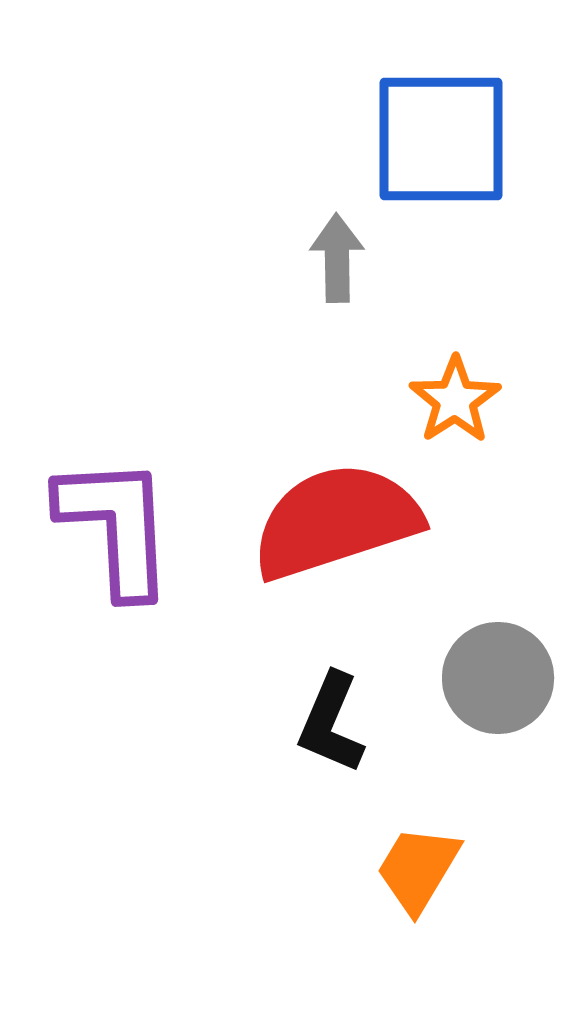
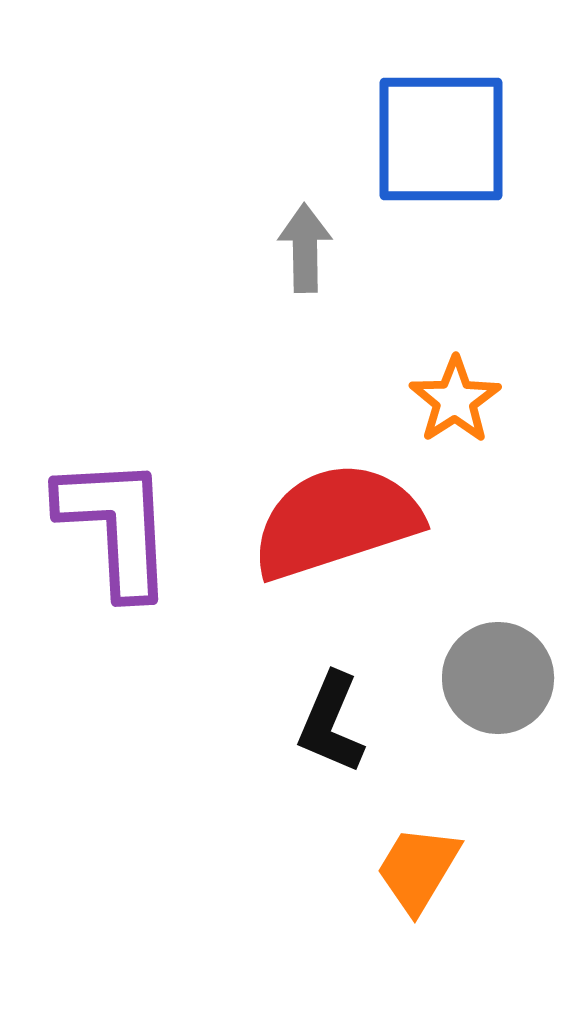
gray arrow: moved 32 px left, 10 px up
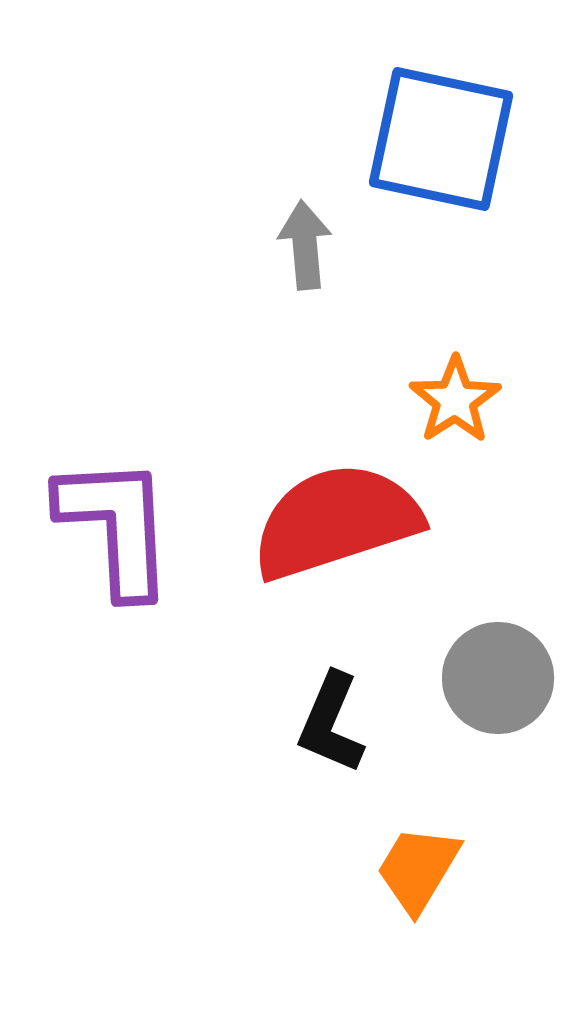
blue square: rotated 12 degrees clockwise
gray arrow: moved 3 px up; rotated 4 degrees counterclockwise
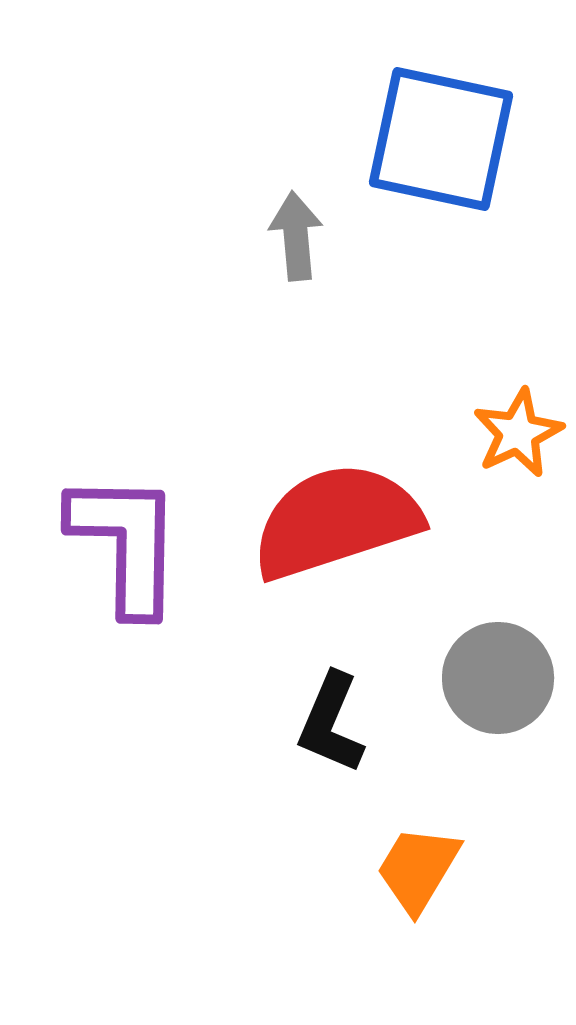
gray arrow: moved 9 px left, 9 px up
orange star: moved 63 px right, 33 px down; rotated 8 degrees clockwise
purple L-shape: moved 10 px right, 17 px down; rotated 4 degrees clockwise
